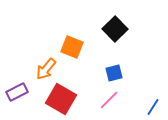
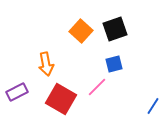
black square: rotated 25 degrees clockwise
orange square: moved 9 px right, 16 px up; rotated 20 degrees clockwise
orange arrow: moved 5 px up; rotated 50 degrees counterclockwise
blue square: moved 9 px up
pink line: moved 12 px left, 13 px up
blue line: moved 1 px up
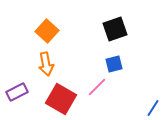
orange square: moved 34 px left
blue line: moved 2 px down
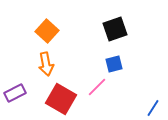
purple rectangle: moved 2 px left, 1 px down
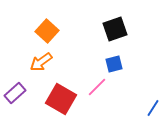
orange arrow: moved 5 px left, 2 px up; rotated 65 degrees clockwise
purple rectangle: rotated 15 degrees counterclockwise
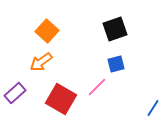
blue square: moved 2 px right
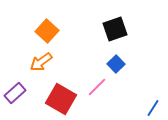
blue square: rotated 30 degrees counterclockwise
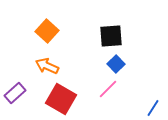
black square: moved 4 px left, 7 px down; rotated 15 degrees clockwise
orange arrow: moved 6 px right, 4 px down; rotated 60 degrees clockwise
pink line: moved 11 px right, 2 px down
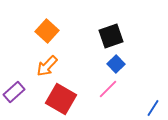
black square: rotated 15 degrees counterclockwise
orange arrow: rotated 70 degrees counterclockwise
purple rectangle: moved 1 px left, 1 px up
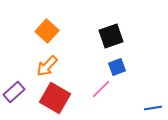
blue square: moved 1 px right, 3 px down; rotated 24 degrees clockwise
pink line: moved 7 px left
red square: moved 6 px left, 1 px up
blue line: rotated 48 degrees clockwise
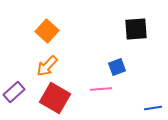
black square: moved 25 px right, 7 px up; rotated 15 degrees clockwise
pink line: rotated 40 degrees clockwise
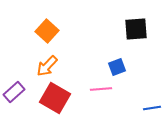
blue line: moved 1 px left
